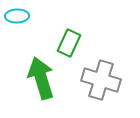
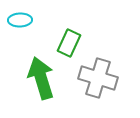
cyan ellipse: moved 3 px right, 4 px down
gray cross: moved 3 px left, 2 px up
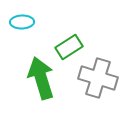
cyan ellipse: moved 2 px right, 2 px down
green rectangle: moved 4 px down; rotated 32 degrees clockwise
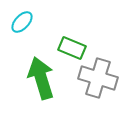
cyan ellipse: rotated 45 degrees counterclockwise
green rectangle: moved 3 px right, 1 px down; rotated 56 degrees clockwise
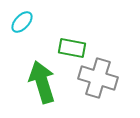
green rectangle: rotated 12 degrees counterclockwise
green arrow: moved 1 px right, 4 px down
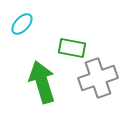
cyan ellipse: moved 2 px down
gray cross: rotated 36 degrees counterclockwise
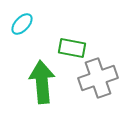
green arrow: rotated 12 degrees clockwise
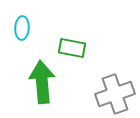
cyan ellipse: moved 4 px down; rotated 40 degrees counterclockwise
gray cross: moved 17 px right, 16 px down
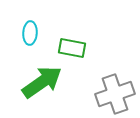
cyan ellipse: moved 8 px right, 5 px down
green arrow: rotated 60 degrees clockwise
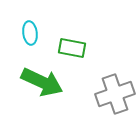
cyan ellipse: rotated 10 degrees counterclockwise
green arrow: rotated 60 degrees clockwise
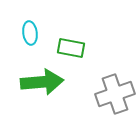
green rectangle: moved 1 px left
green arrow: rotated 30 degrees counterclockwise
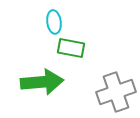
cyan ellipse: moved 24 px right, 11 px up
gray cross: moved 1 px right, 2 px up
